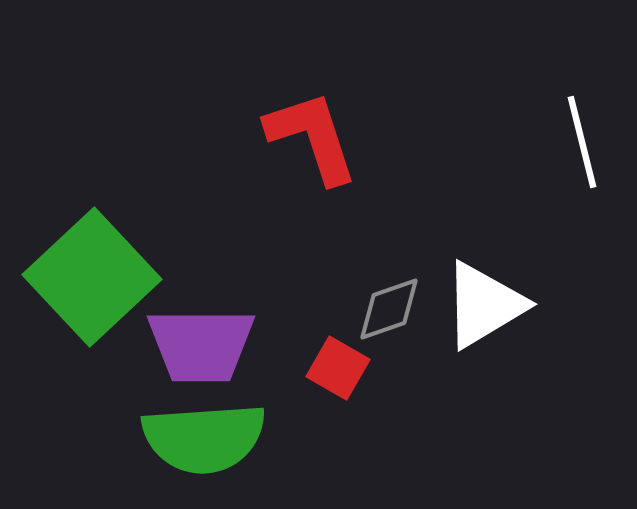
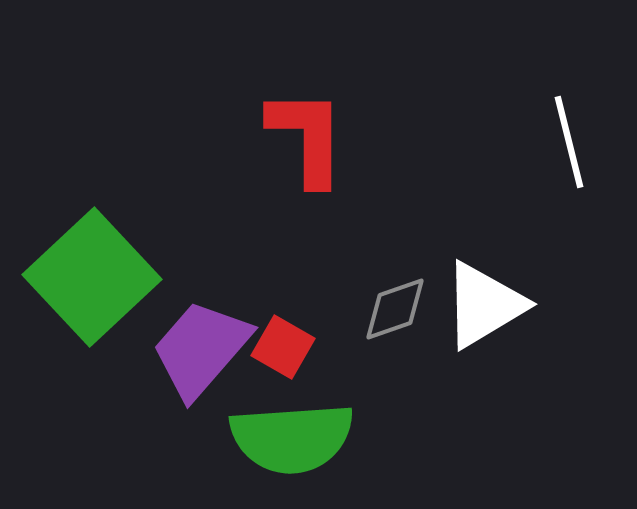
red L-shape: moved 5 px left; rotated 18 degrees clockwise
white line: moved 13 px left
gray diamond: moved 6 px right
purple trapezoid: moved 4 px down; rotated 131 degrees clockwise
red square: moved 55 px left, 21 px up
green semicircle: moved 88 px right
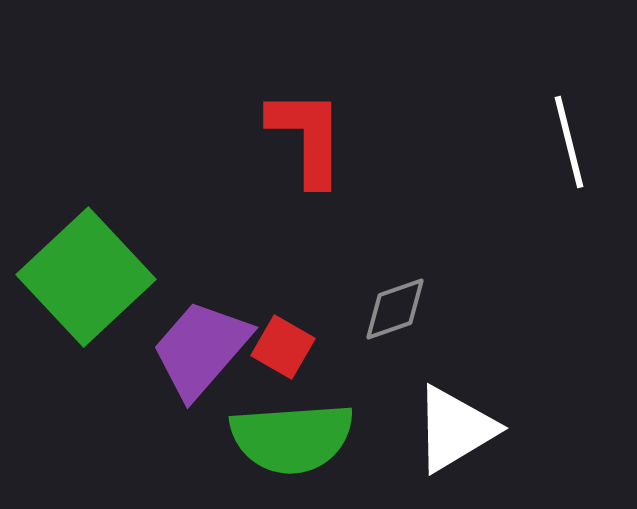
green square: moved 6 px left
white triangle: moved 29 px left, 124 px down
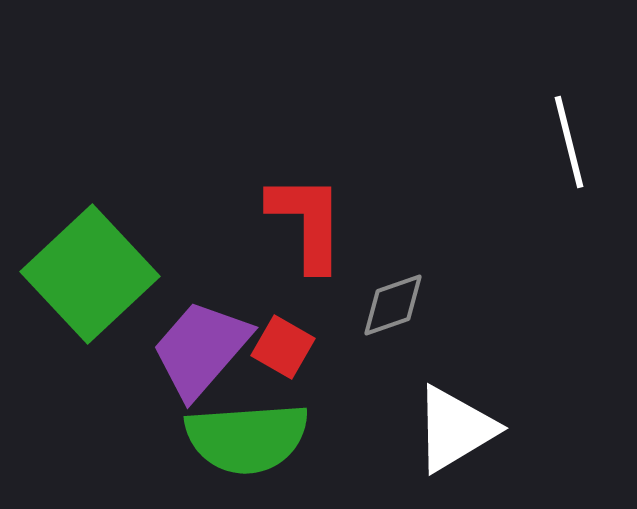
red L-shape: moved 85 px down
green square: moved 4 px right, 3 px up
gray diamond: moved 2 px left, 4 px up
green semicircle: moved 45 px left
